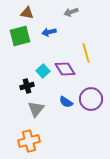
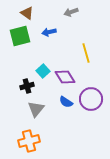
brown triangle: rotated 24 degrees clockwise
purple diamond: moved 8 px down
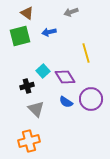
gray triangle: rotated 24 degrees counterclockwise
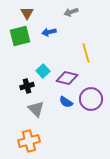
brown triangle: rotated 24 degrees clockwise
purple diamond: moved 2 px right, 1 px down; rotated 45 degrees counterclockwise
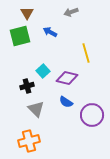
blue arrow: moved 1 px right; rotated 40 degrees clockwise
purple circle: moved 1 px right, 16 px down
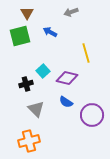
black cross: moved 1 px left, 2 px up
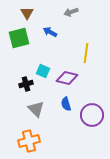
green square: moved 1 px left, 2 px down
yellow line: rotated 24 degrees clockwise
cyan square: rotated 24 degrees counterclockwise
blue semicircle: moved 2 px down; rotated 40 degrees clockwise
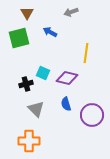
cyan square: moved 2 px down
orange cross: rotated 15 degrees clockwise
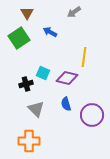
gray arrow: moved 3 px right; rotated 16 degrees counterclockwise
green square: rotated 20 degrees counterclockwise
yellow line: moved 2 px left, 4 px down
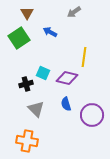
orange cross: moved 2 px left; rotated 10 degrees clockwise
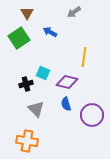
purple diamond: moved 4 px down
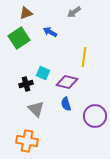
brown triangle: moved 1 px left; rotated 40 degrees clockwise
purple circle: moved 3 px right, 1 px down
